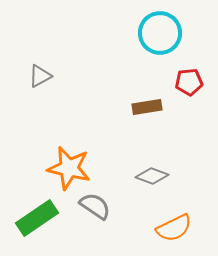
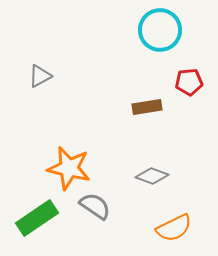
cyan circle: moved 3 px up
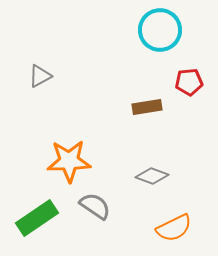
orange star: moved 7 px up; rotated 15 degrees counterclockwise
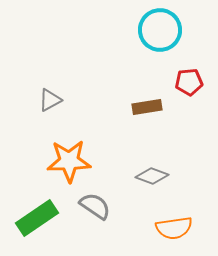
gray triangle: moved 10 px right, 24 px down
orange semicircle: rotated 18 degrees clockwise
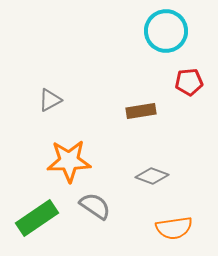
cyan circle: moved 6 px right, 1 px down
brown rectangle: moved 6 px left, 4 px down
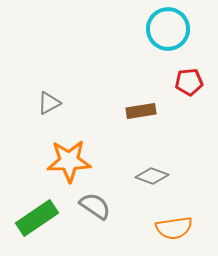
cyan circle: moved 2 px right, 2 px up
gray triangle: moved 1 px left, 3 px down
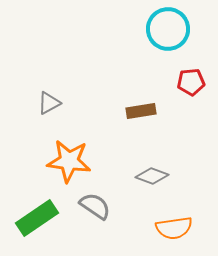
red pentagon: moved 2 px right
orange star: rotated 9 degrees clockwise
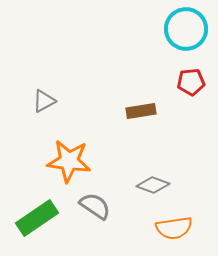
cyan circle: moved 18 px right
gray triangle: moved 5 px left, 2 px up
gray diamond: moved 1 px right, 9 px down
